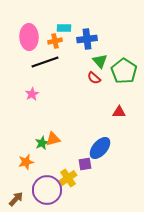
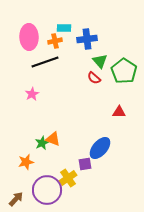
orange triangle: rotated 35 degrees clockwise
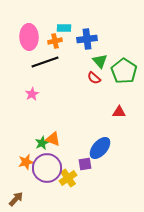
purple circle: moved 22 px up
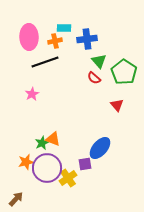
green triangle: moved 1 px left
green pentagon: moved 1 px down
red triangle: moved 2 px left, 7 px up; rotated 48 degrees clockwise
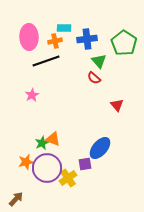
black line: moved 1 px right, 1 px up
green pentagon: moved 29 px up
pink star: moved 1 px down
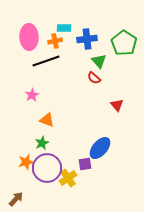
orange triangle: moved 6 px left, 19 px up
